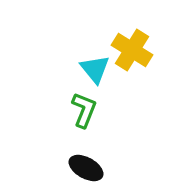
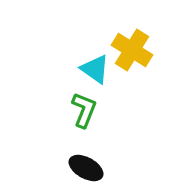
cyan triangle: rotated 16 degrees counterclockwise
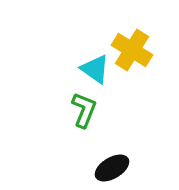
black ellipse: moved 26 px right; rotated 60 degrees counterclockwise
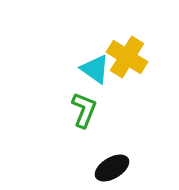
yellow cross: moved 5 px left, 7 px down
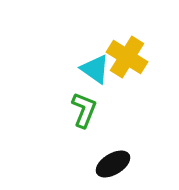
black ellipse: moved 1 px right, 4 px up
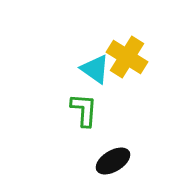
green L-shape: rotated 18 degrees counterclockwise
black ellipse: moved 3 px up
